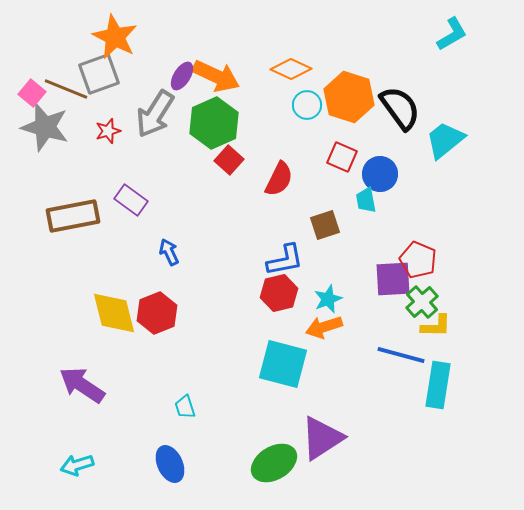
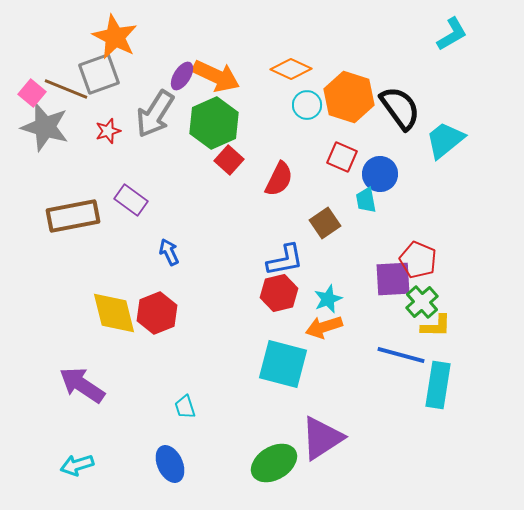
brown square at (325, 225): moved 2 px up; rotated 16 degrees counterclockwise
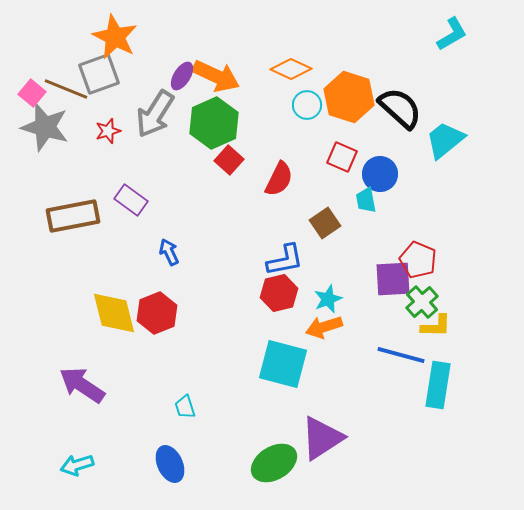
black semicircle at (400, 108): rotated 12 degrees counterclockwise
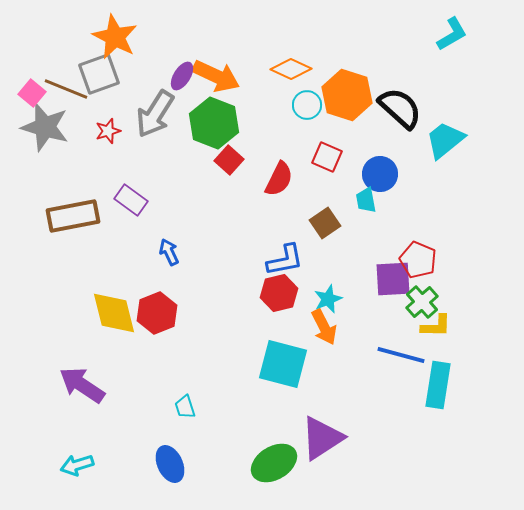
orange hexagon at (349, 97): moved 2 px left, 2 px up
green hexagon at (214, 123): rotated 15 degrees counterclockwise
red square at (342, 157): moved 15 px left
orange arrow at (324, 327): rotated 99 degrees counterclockwise
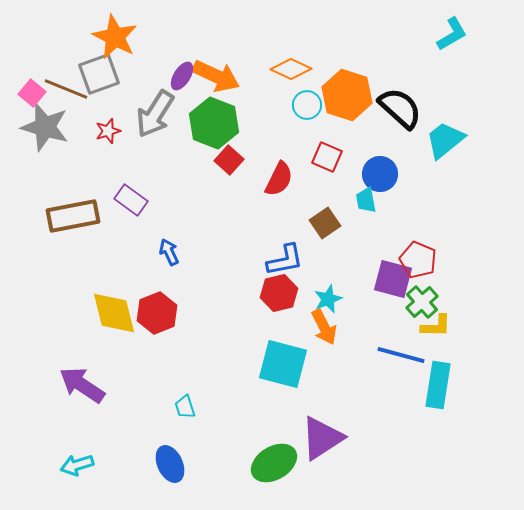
purple square at (393, 279): rotated 18 degrees clockwise
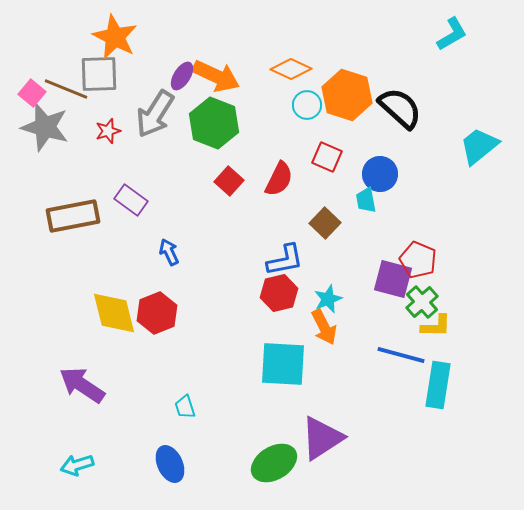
gray square at (99, 74): rotated 18 degrees clockwise
cyan trapezoid at (445, 140): moved 34 px right, 6 px down
red square at (229, 160): moved 21 px down
brown square at (325, 223): rotated 12 degrees counterclockwise
cyan square at (283, 364): rotated 12 degrees counterclockwise
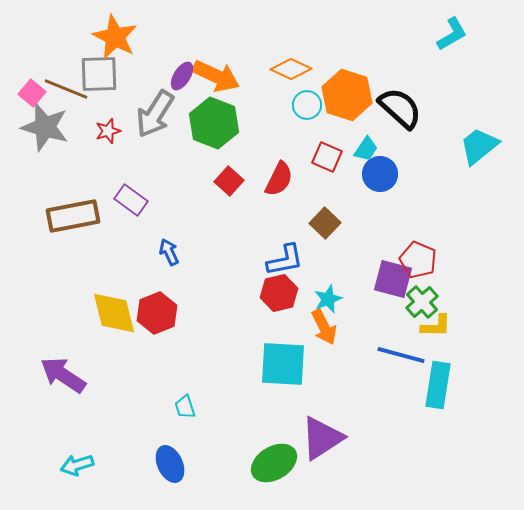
cyan trapezoid at (366, 200): moved 51 px up; rotated 136 degrees counterclockwise
purple arrow at (82, 385): moved 19 px left, 10 px up
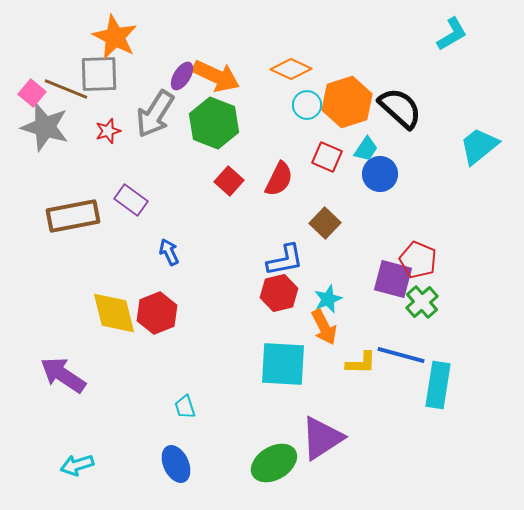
orange hexagon at (347, 95): moved 7 px down; rotated 24 degrees clockwise
yellow L-shape at (436, 326): moved 75 px left, 37 px down
blue ellipse at (170, 464): moved 6 px right
